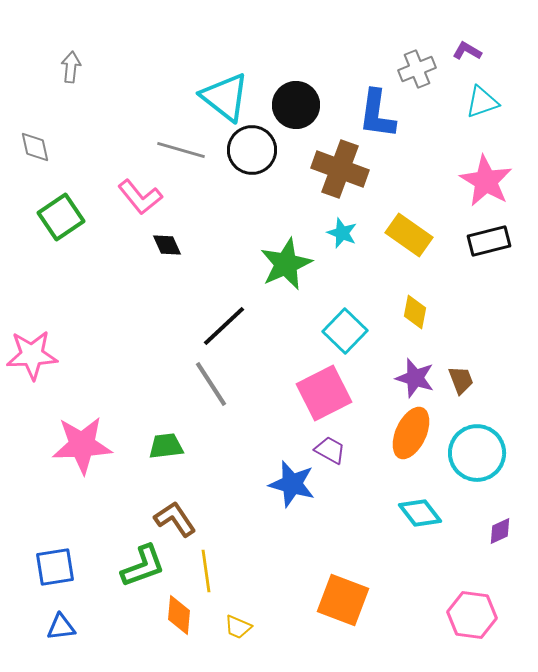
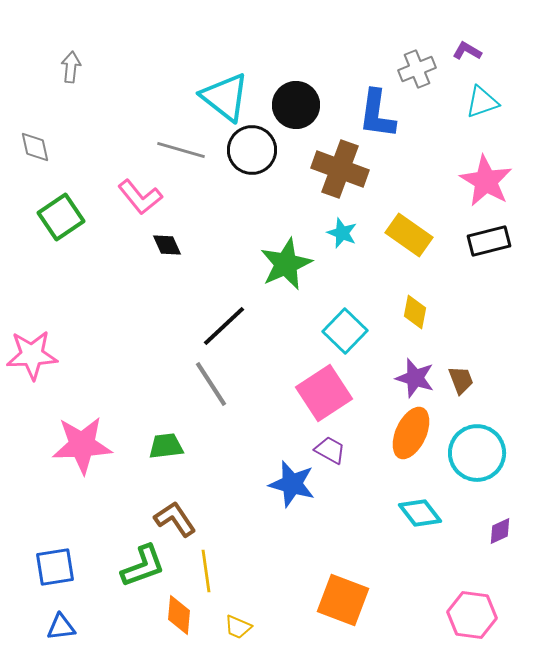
pink square at (324, 393): rotated 6 degrees counterclockwise
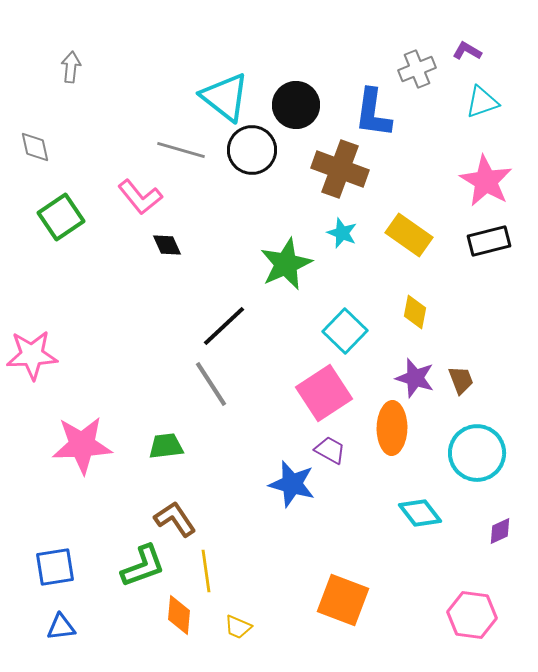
blue L-shape at (377, 114): moved 4 px left, 1 px up
orange ellipse at (411, 433): moved 19 px left, 5 px up; rotated 24 degrees counterclockwise
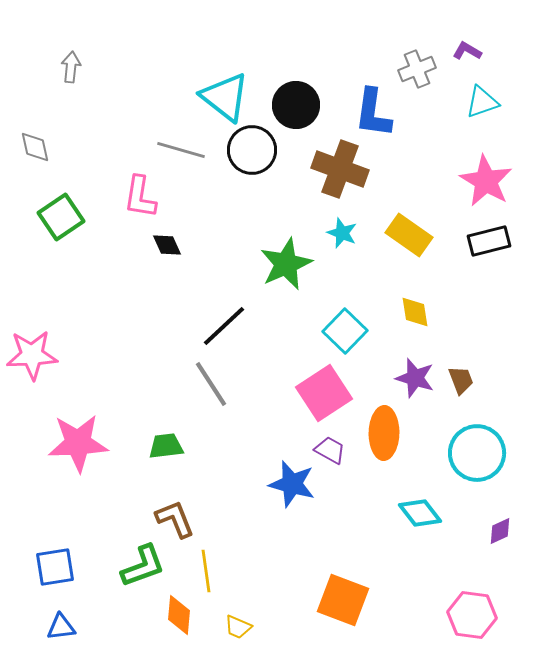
pink L-shape at (140, 197): rotated 48 degrees clockwise
yellow diamond at (415, 312): rotated 20 degrees counterclockwise
orange ellipse at (392, 428): moved 8 px left, 5 px down
pink star at (82, 445): moved 4 px left, 2 px up
brown L-shape at (175, 519): rotated 12 degrees clockwise
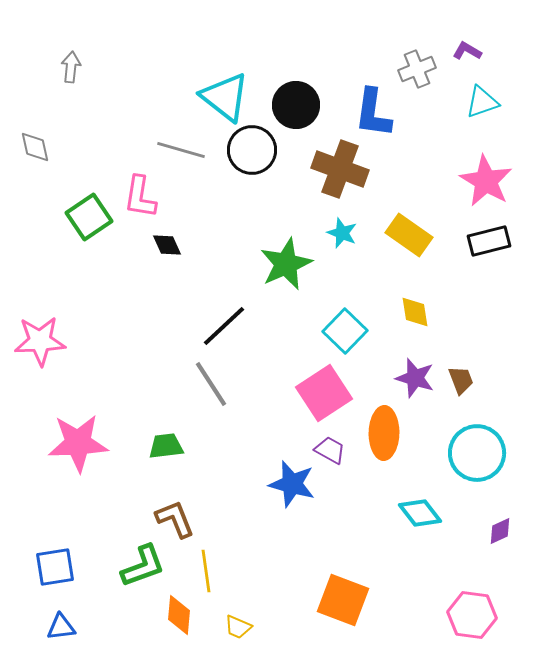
green square at (61, 217): moved 28 px right
pink star at (32, 355): moved 8 px right, 14 px up
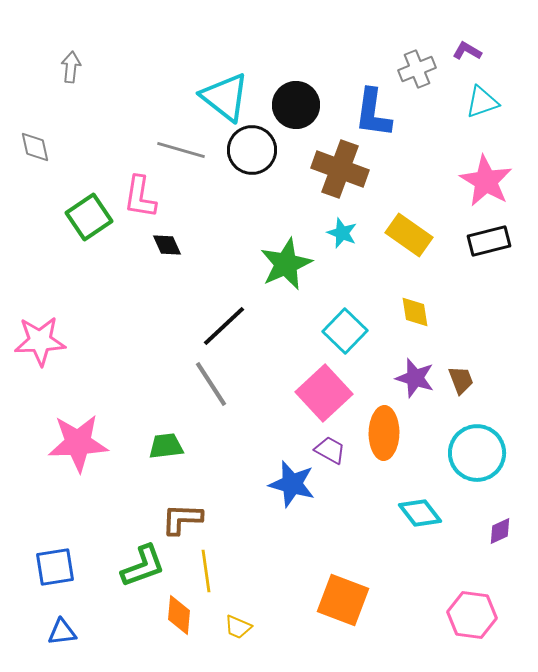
pink square at (324, 393): rotated 10 degrees counterclockwise
brown L-shape at (175, 519): moved 7 px right; rotated 66 degrees counterclockwise
blue triangle at (61, 627): moved 1 px right, 5 px down
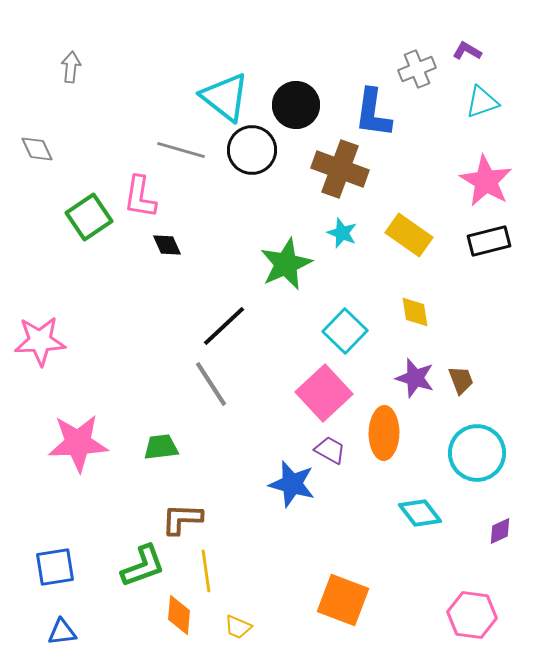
gray diamond at (35, 147): moved 2 px right, 2 px down; rotated 12 degrees counterclockwise
green trapezoid at (166, 446): moved 5 px left, 1 px down
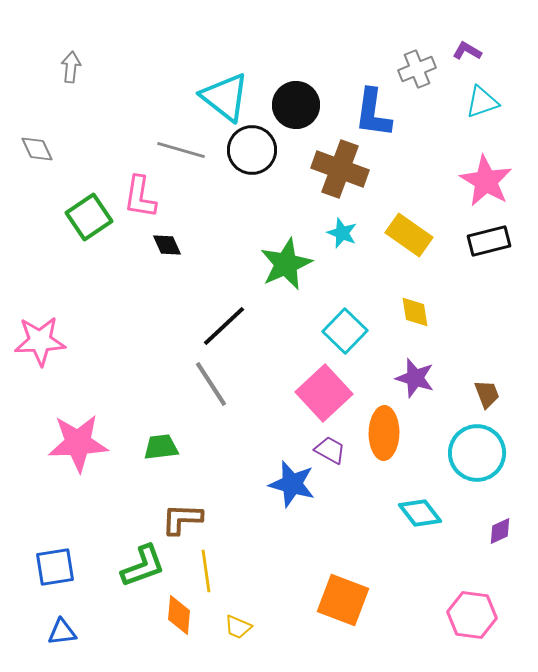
brown trapezoid at (461, 380): moved 26 px right, 14 px down
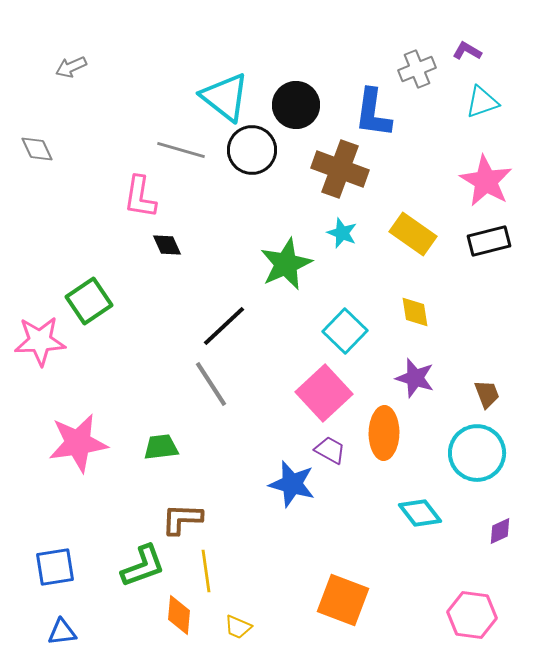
gray arrow at (71, 67): rotated 120 degrees counterclockwise
green square at (89, 217): moved 84 px down
yellow rectangle at (409, 235): moved 4 px right, 1 px up
pink star at (78, 443): rotated 6 degrees counterclockwise
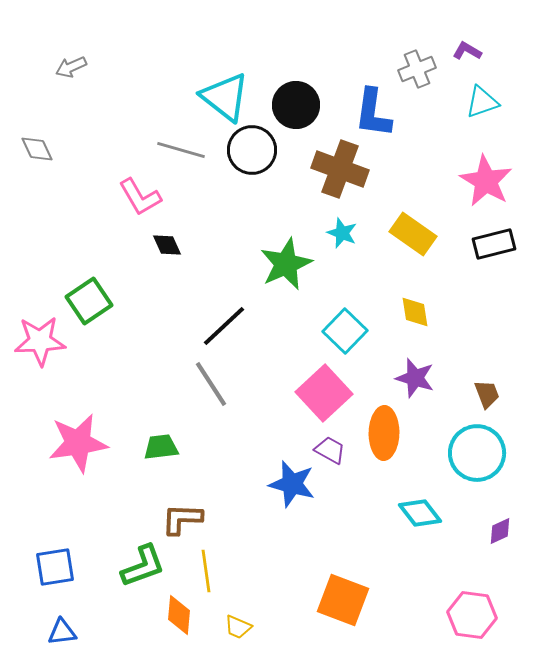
pink L-shape at (140, 197): rotated 39 degrees counterclockwise
black rectangle at (489, 241): moved 5 px right, 3 px down
